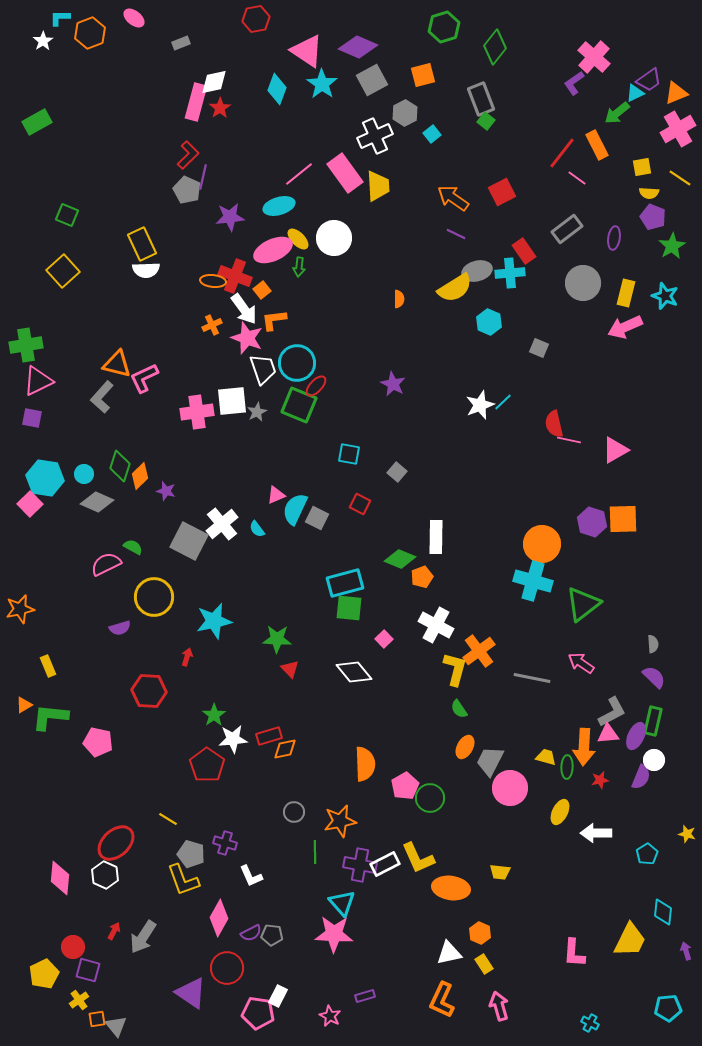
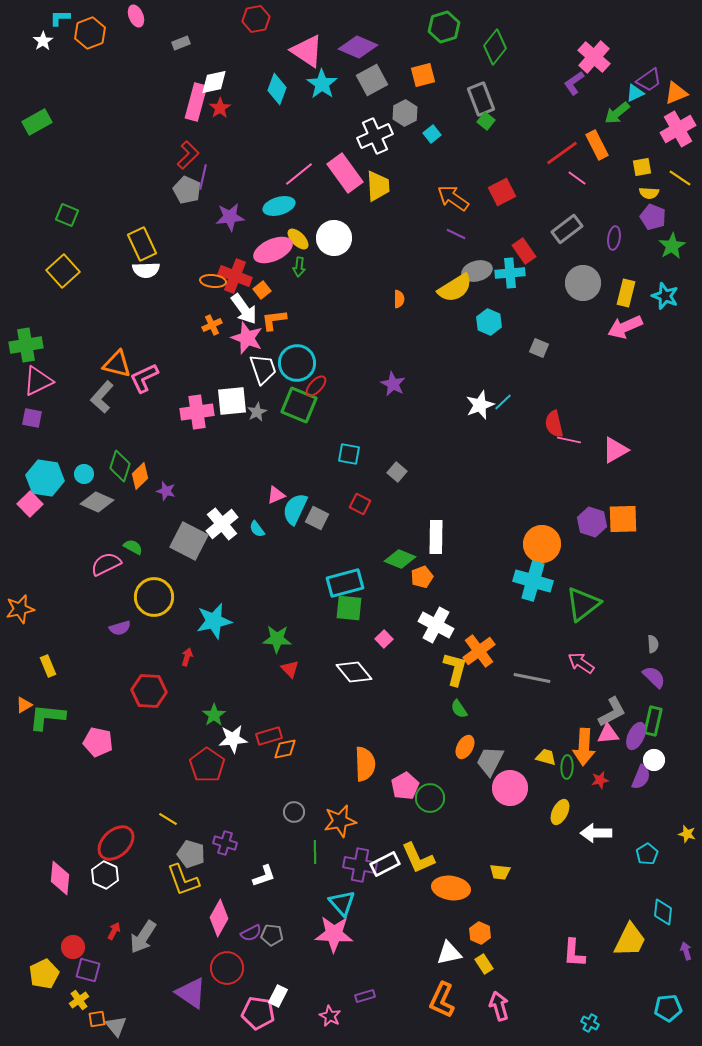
pink ellipse at (134, 18): moved 2 px right, 2 px up; rotated 30 degrees clockwise
red line at (562, 153): rotated 16 degrees clockwise
green L-shape at (50, 717): moved 3 px left
white L-shape at (251, 876): moved 13 px right; rotated 85 degrees counterclockwise
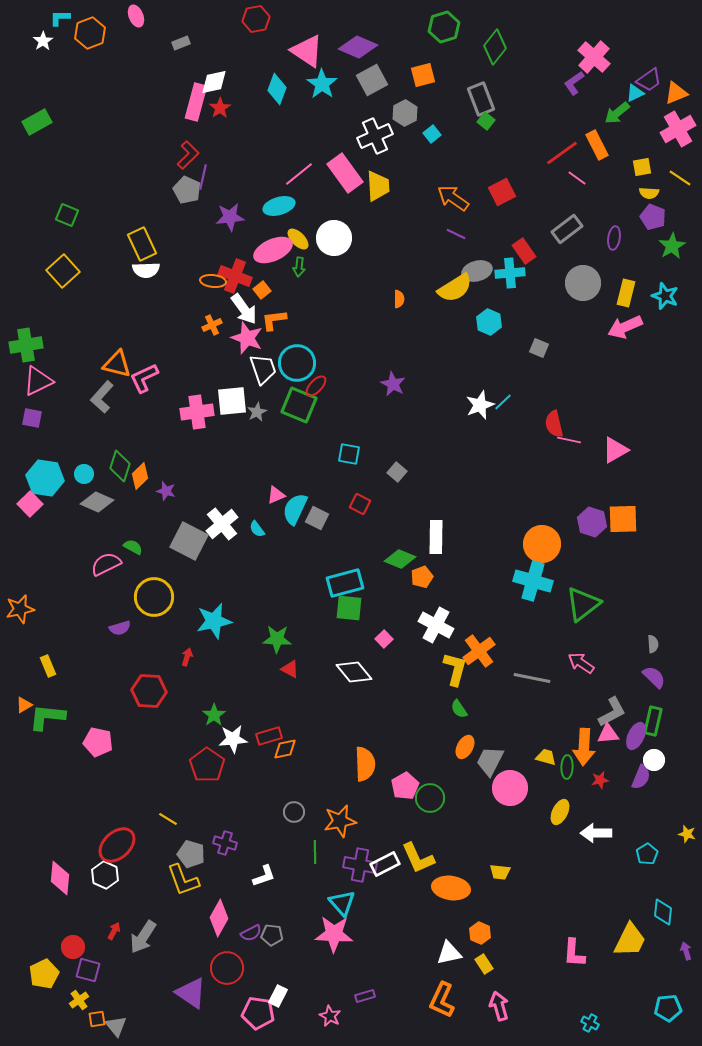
red triangle at (290, 669): rotated 18 degrees counterclockwise
red ellipse at (116, 843): moved 1 px right, 2 px down
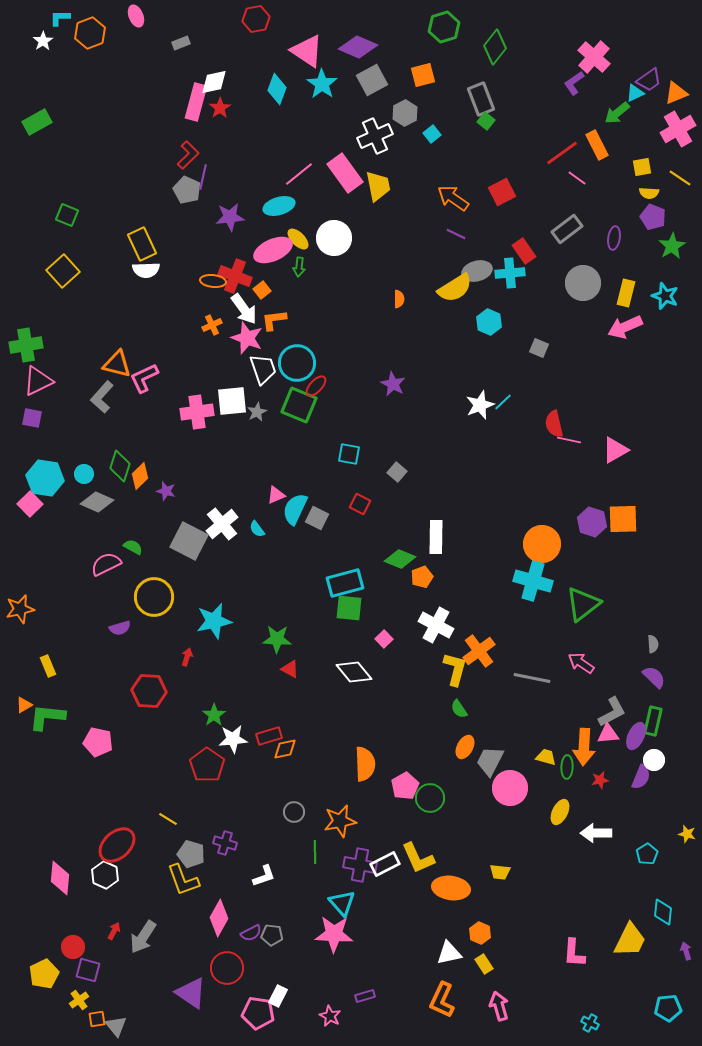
yellow trapezoid at (378, 186): rotated 8 degrees counterclockwise
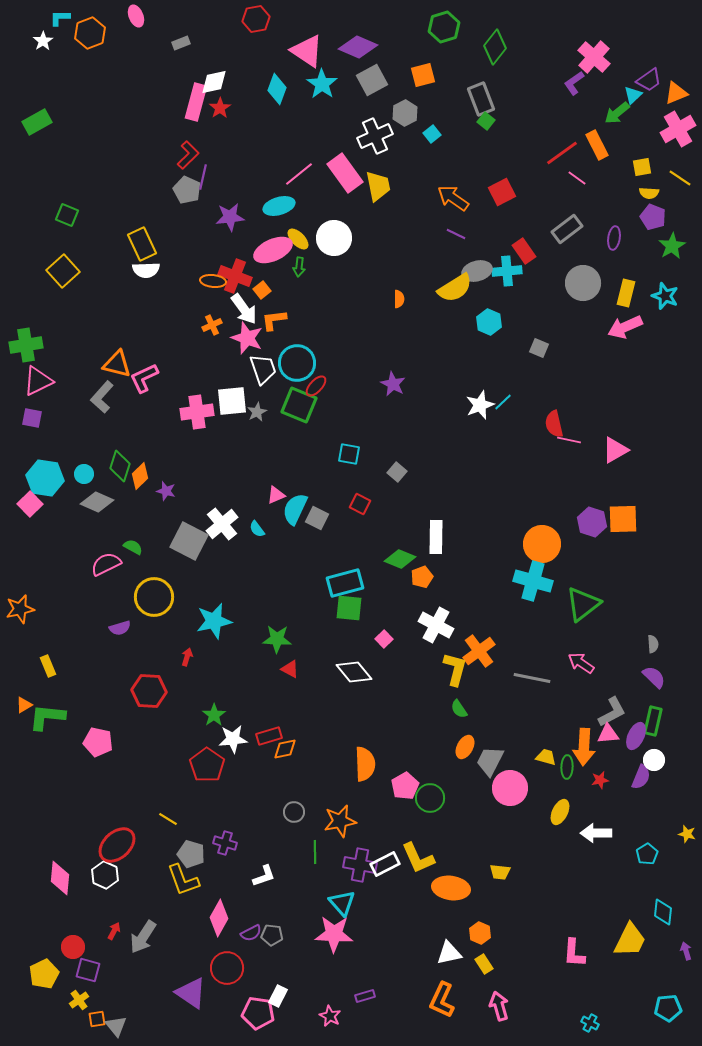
cyan triangle at (635, 93): moved 2 px left, 2 px down; rotated 18 degrees counterclockwise
cyan cross at (510, 273): moved 3 px left, 2 px up
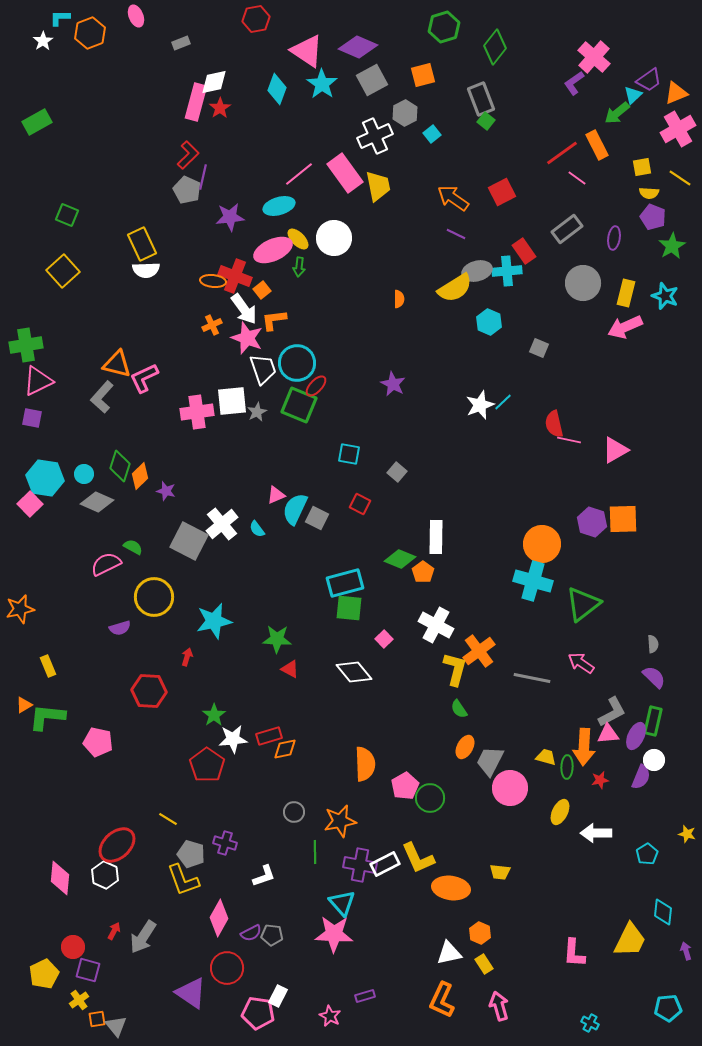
orange pentagon at (422, 577): moved 1 px right, 5 px up; rotated 15 degrees counterclockwise
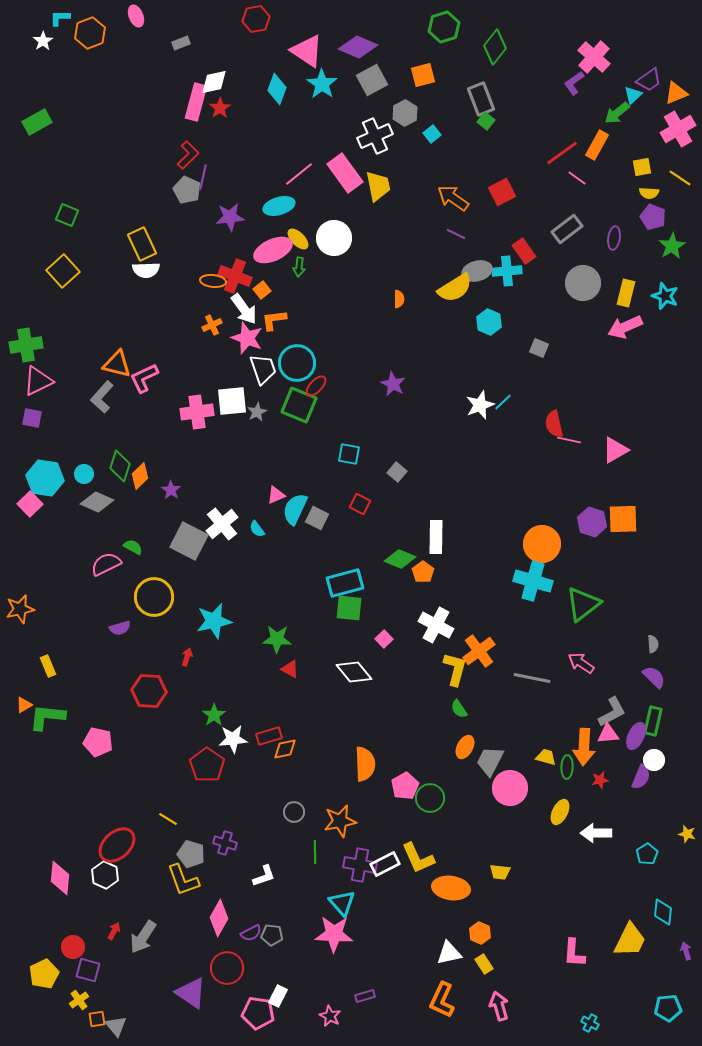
orange rectangle at (597, 145): rotated 56 degrees clockwise
purple star at (166, 491): moved 5 px right, 1 px up; rotated 18 degrees clockwise
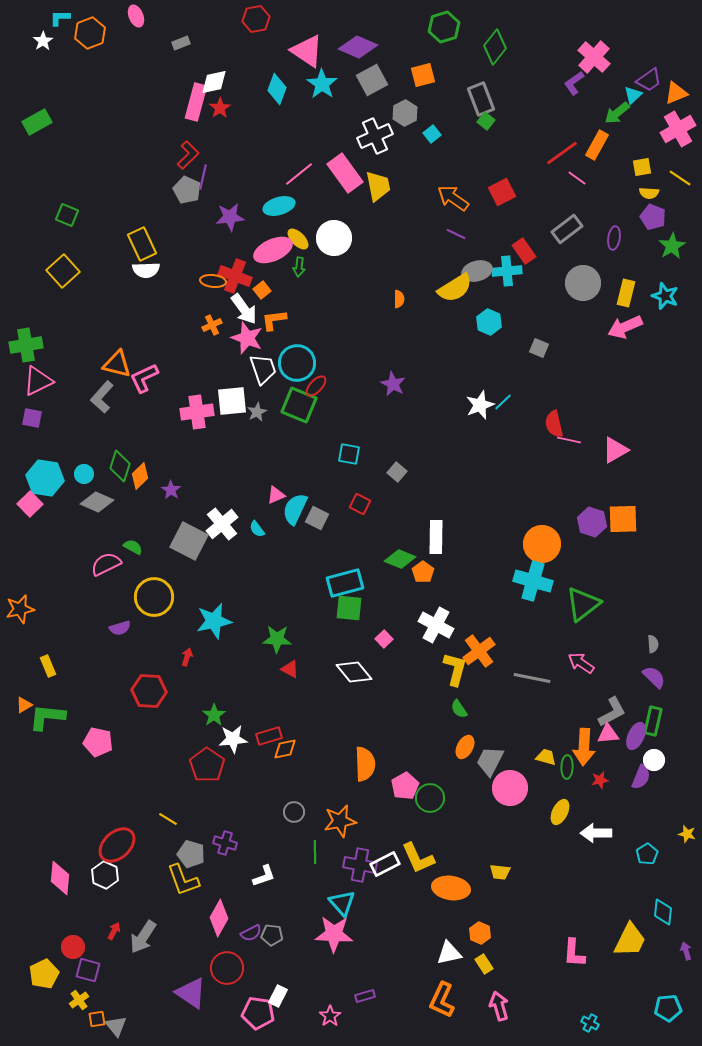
pink star at (330, 1016): rotated 10 degrees clockwise
